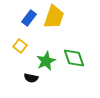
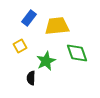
yellow trapezoid: moved 3 px right, 9 px down; rotated 115 degrees counterclockwise
yellow square: rotated 24 degrees clockwise
green diamond: moved 3 px right, 5 px up
black semicircle: rotated 80 degrees clockwise
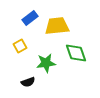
blue rectangle: moved 1 px right; rotated 14 degrees clockwise
green diamond: moved 1 px left
green star: moved 2 px down; rotated 18 degrees clockwise
black semicircle: moved 3 px left, 4 px down; rotated 112 degrees counterclockwise
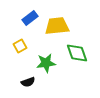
green diamond: moved 1 px right
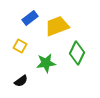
yellow trapezoid: rotated 15 degrees counterclockwise
yellow square: rotated 32 degrees counterclockwise
green diamond: rotated 45 degrees clockwise
black semicircle: moved 7 px left, 1 px up; rotated 16 degrees counterclockwise
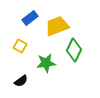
green diamond: moved 3 px left, 3 px up
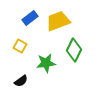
yellow trapezoid: moved 1 px right, 5 px up
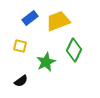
yellow square: rotated 16 degrees counterclockwise
green star: moved 1 px up; rotated 18 degrees counterclockwise
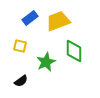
green diamond: moved 1 px down; rotated 25 degrees counterclockwise
